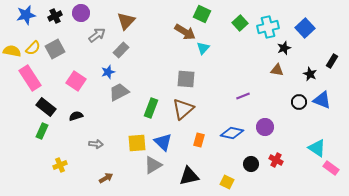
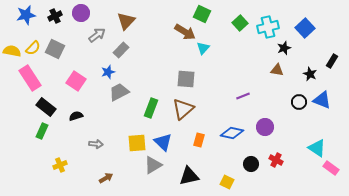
gray square at (55, 49): rotated 36 degrees counterclockwise
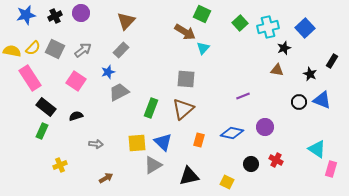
gray arrow at (97, 35): moved 14 px left, 15 px down
cyan triangle at (317, 148): moved 1 px down
pink rectangle at (331, 168): moved 1 px down; rotated 70 degrees clockwise
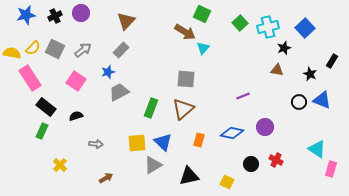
yellow semicircle at (12, 51): moved 2 px down
yellow cross at (60, 165): rotated 24 degrees counterclockwise
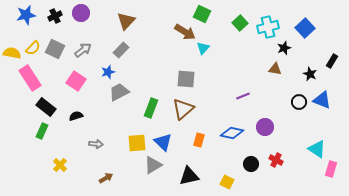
brown triangle at (277, 70): moved 2 px left, 1 px up
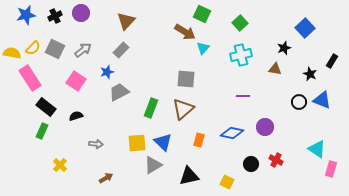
cyan cross at (268, 27): moved 27 px left, 28 px down
blue star at (108, 72): moved 1 px left
purple line at (243, 96): rotated 24 degrees clockwise
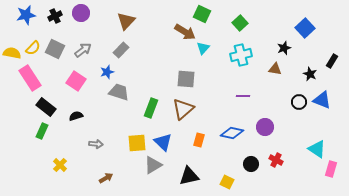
gray trapezoid at (119, 92): rotated 45 degrees clockwise
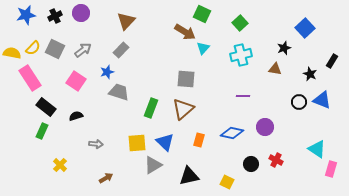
blue triangle at (163, 142): moved 2 px right
